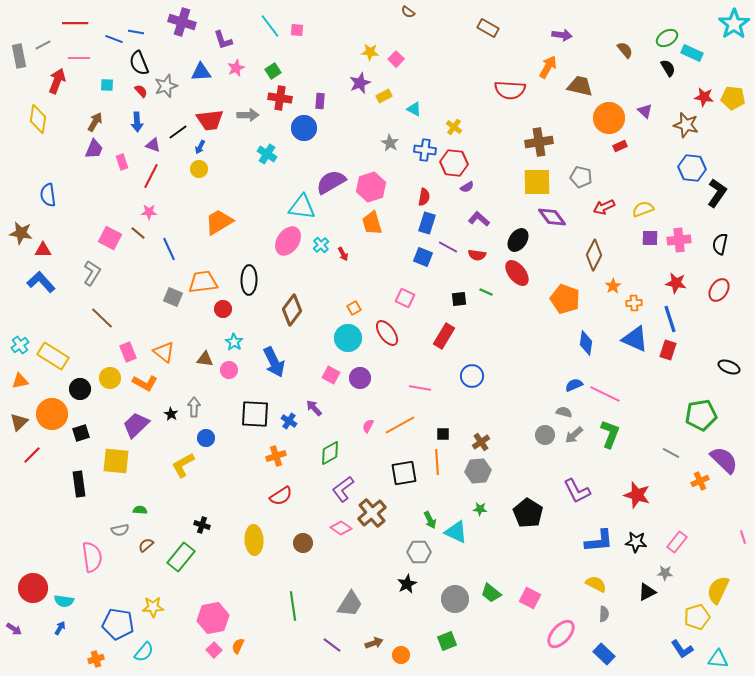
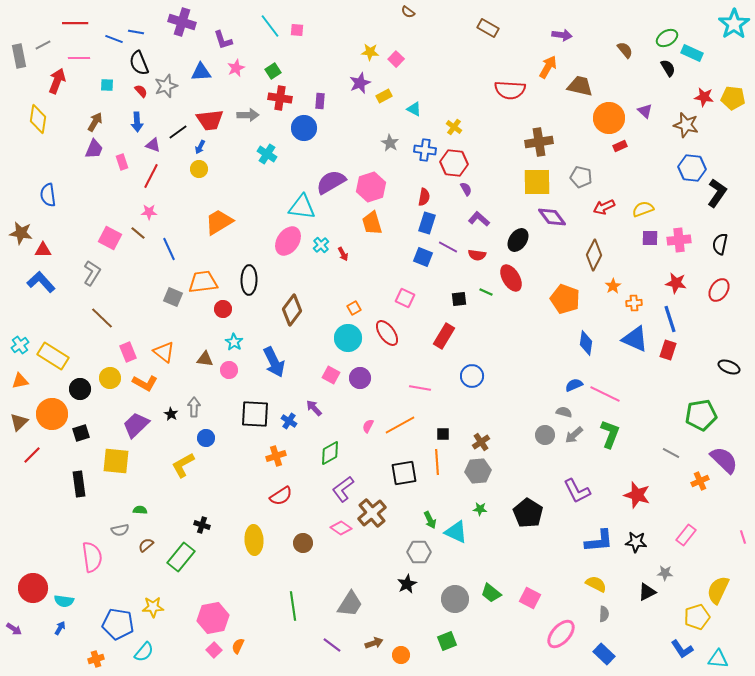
purple semicircle at (467, 187): moved 1 px left, 2 px down; rotated 88 degrees counterclockwise
red ellipse at (517, 273): moved 6 px left, 5 px down; rotated 8 degrees clockwise
pink rectangle at (677, 542): moved 9 px right, 7 px up
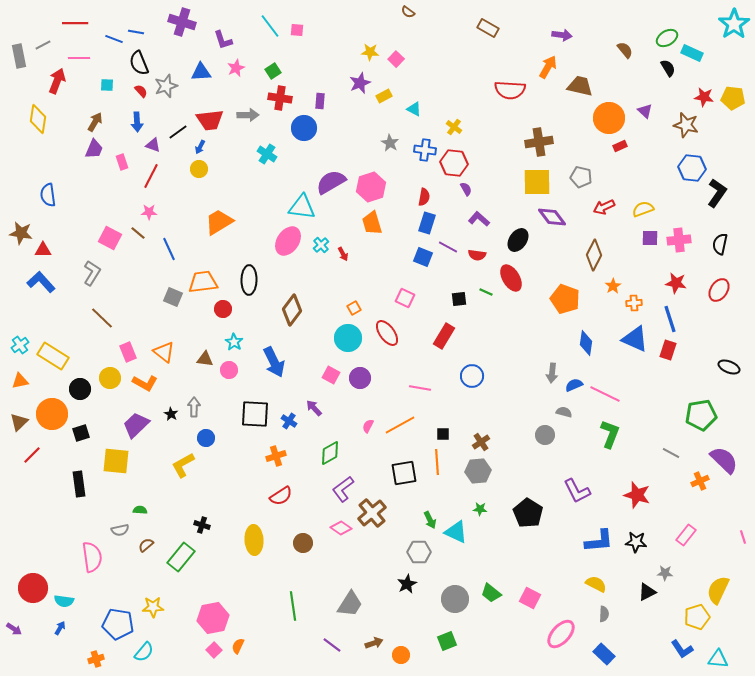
gray arrow at (574, 435): moved 22 px left, 62 px up; rotated 42 degrees counterclockwise
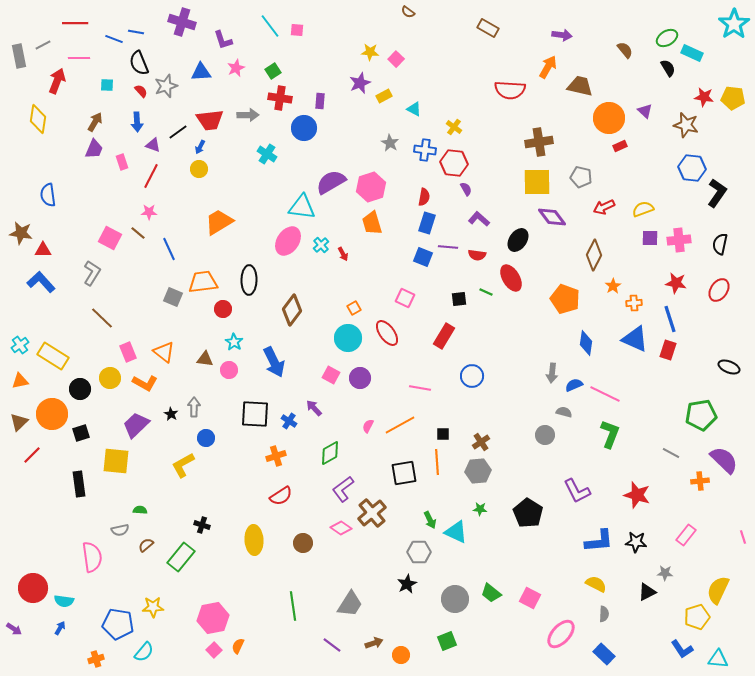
purple line at (448, 247): rotated 24 degrees counterclockwise
orange cross at (700, 481): rotated 18 degrees clockwise
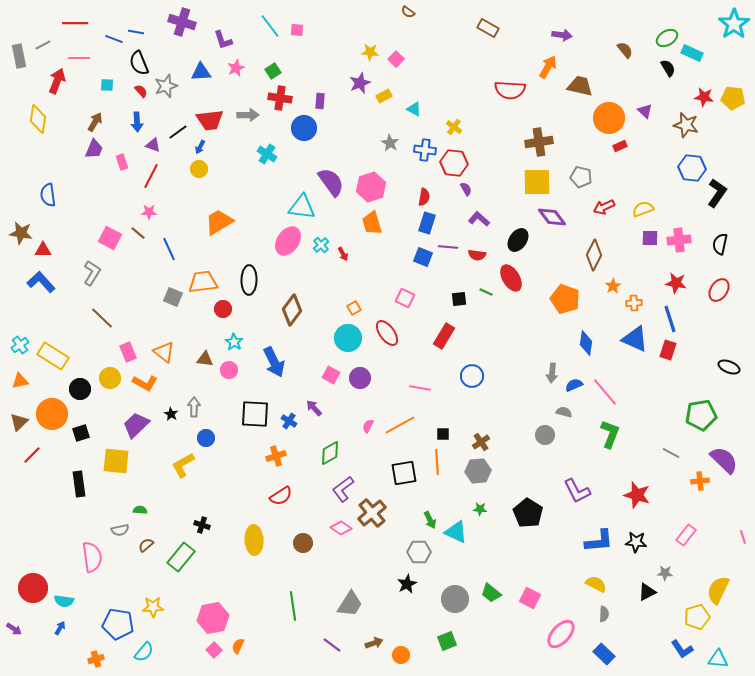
purple semicircle at (331, 182): rotated 84 degrees clockwise
pink line at (605, 394): moved 2 px up; rotated 24 degrees clockwise
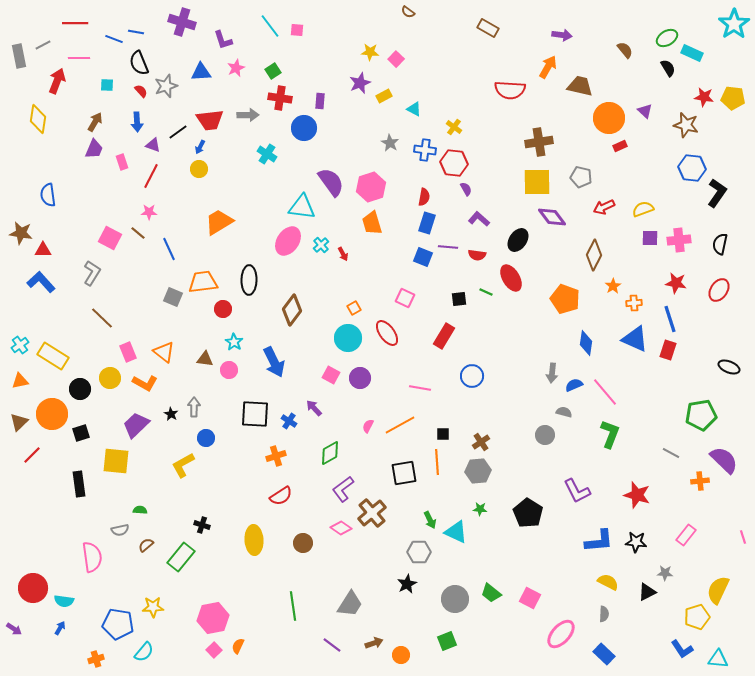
yellow semicircle at (596, 584): moved 12 px right, 2 px up
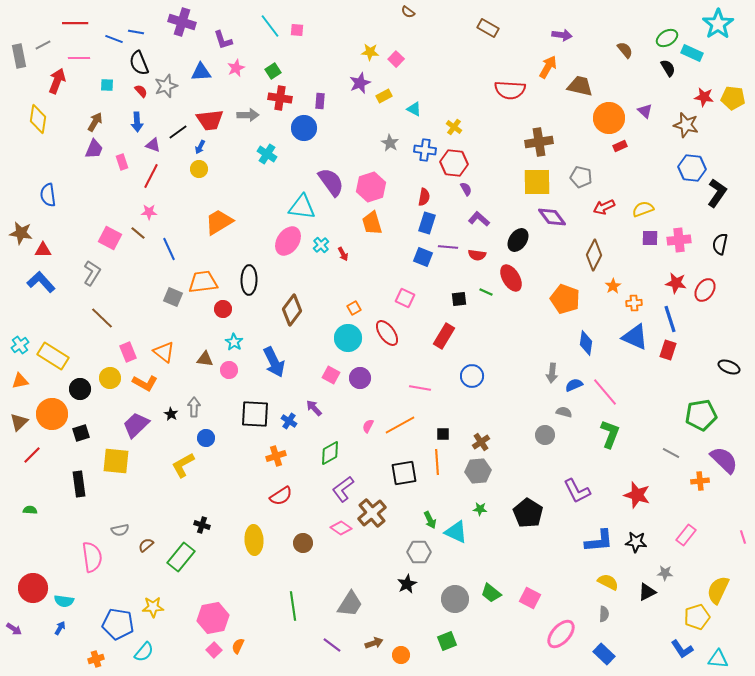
cyan star at (734, 24): moved 16 px left
red ellipse at (719, 290): moved 14 px left
blue triangle at (635, 339): moved 2 px up
green semicircle at (140, 510): moved 110 px left
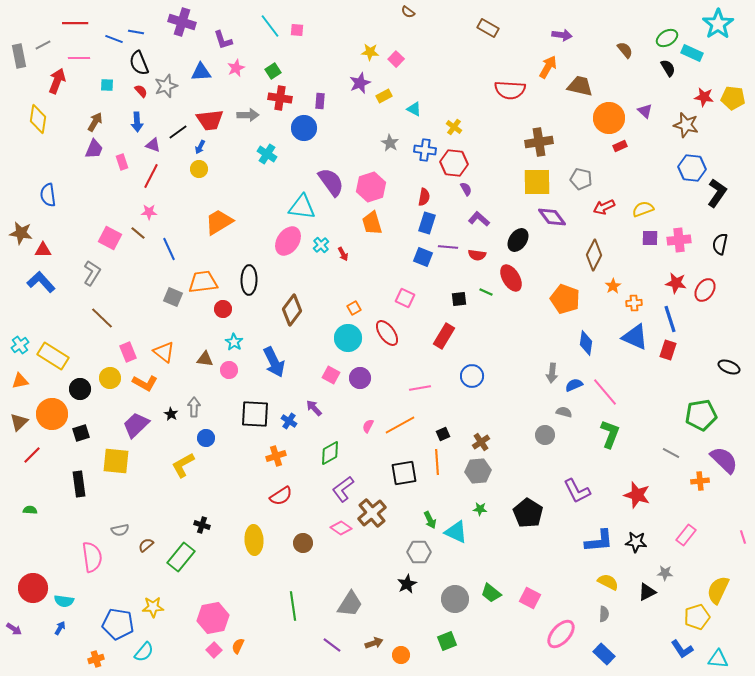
gray pentagon at (581, 177): moved 2 px down
pink line at (420, 388): rotated 20 degrees counterclockwise
black square at (443, 434): rotated 24 degrees counterclockwise
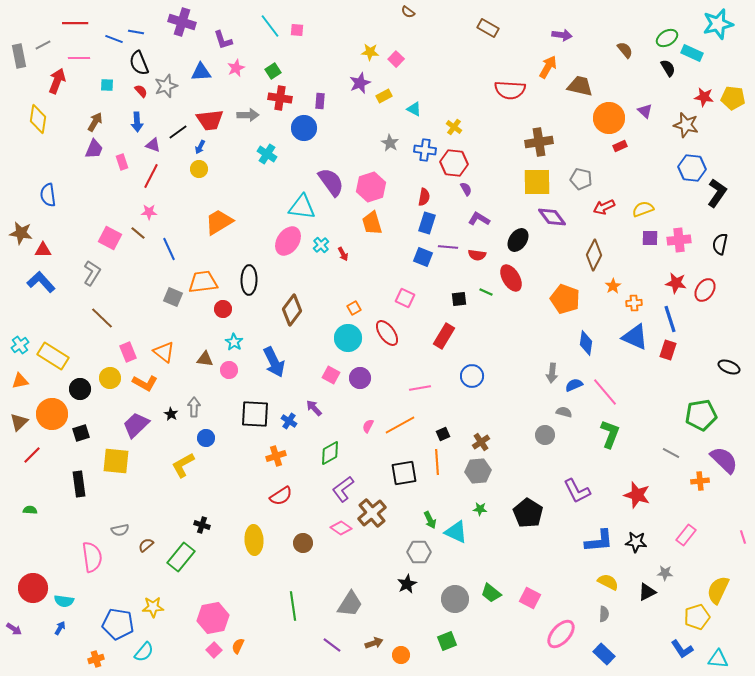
cyan star at (718, 24): rotated 20 degrees clockwise
purple L-shape at (479, 219): rotated 10 degrees counterclockwise
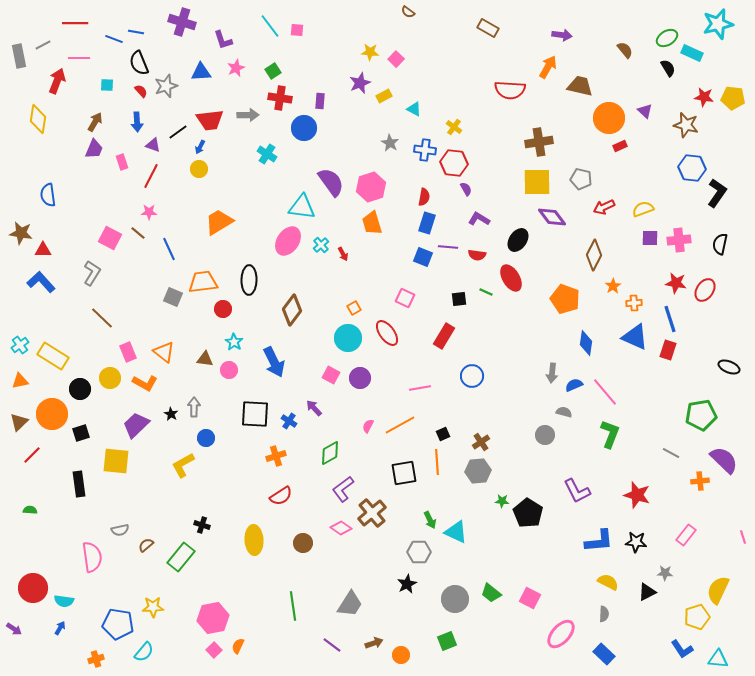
green star at (480, 509): moved 22 px right, 8 px up
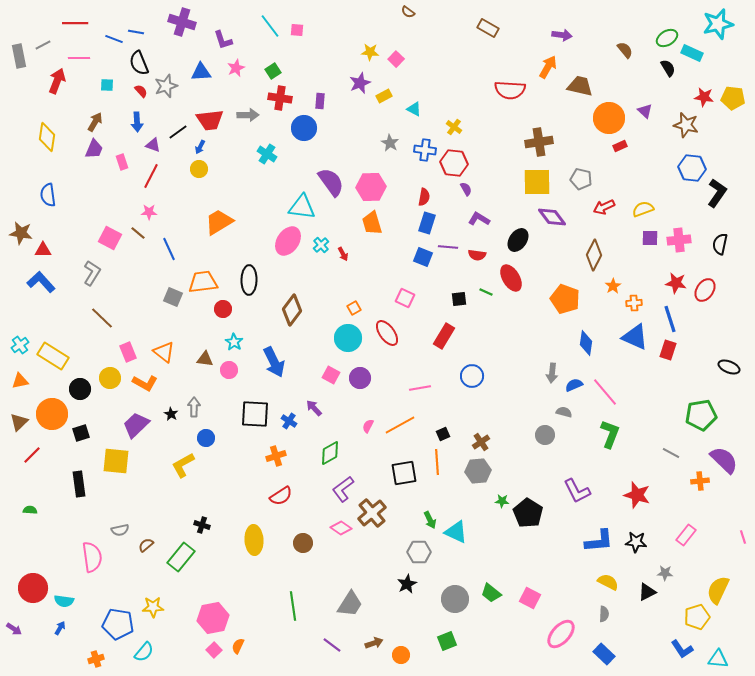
yellow diamond at (38, 119): moved 9 px right, 18 px down
pink hexagon at (371, 187): rotated 16 degrees clockwise
